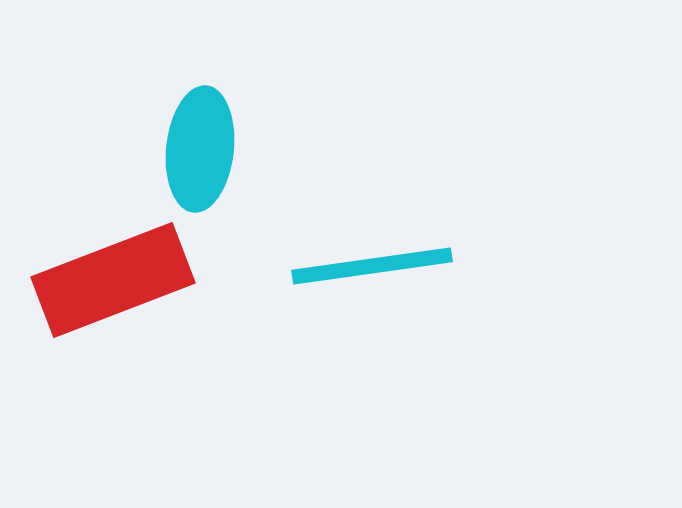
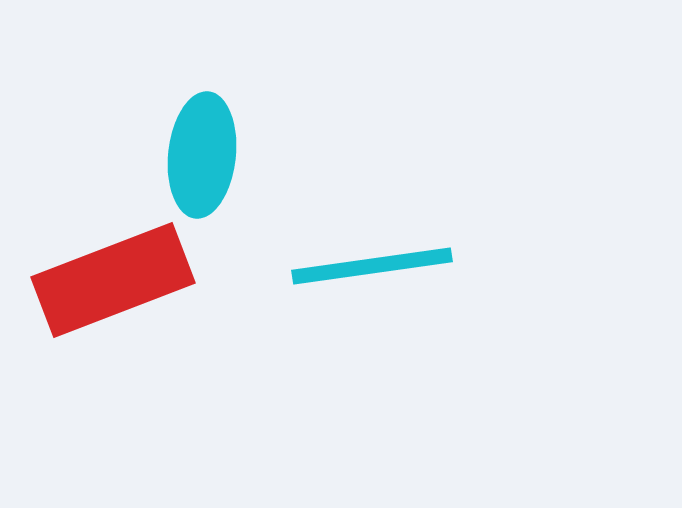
cyan ellipse: moved 2 px right, 6 px down
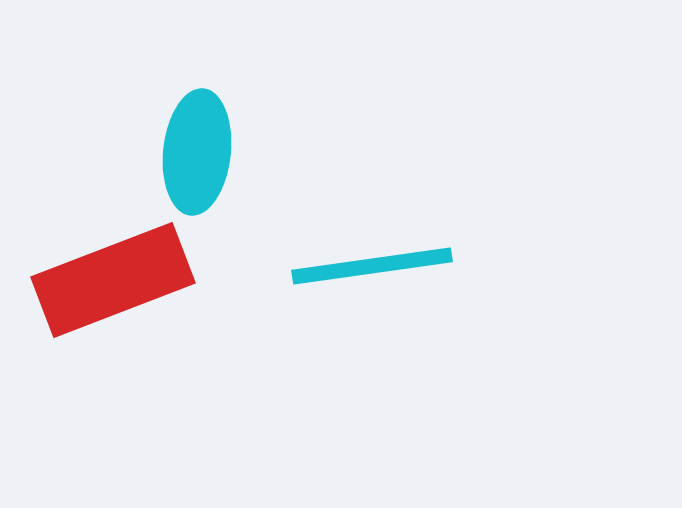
cyan ellipse: moved 5 px left, 3 px up
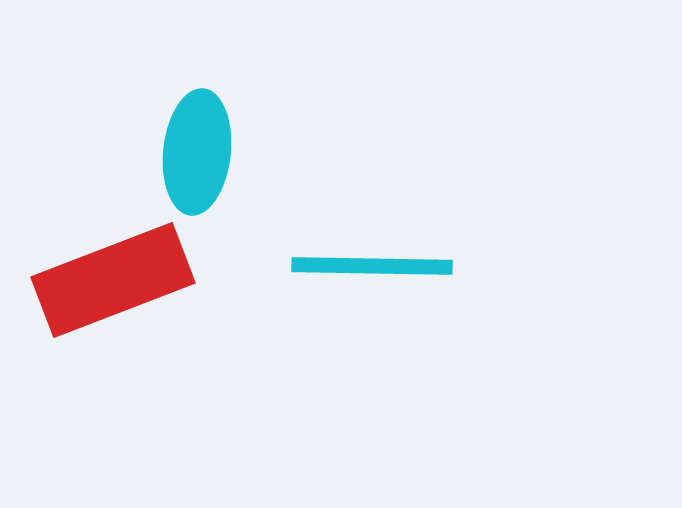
cyan line: rotated 9 degrees clockwise
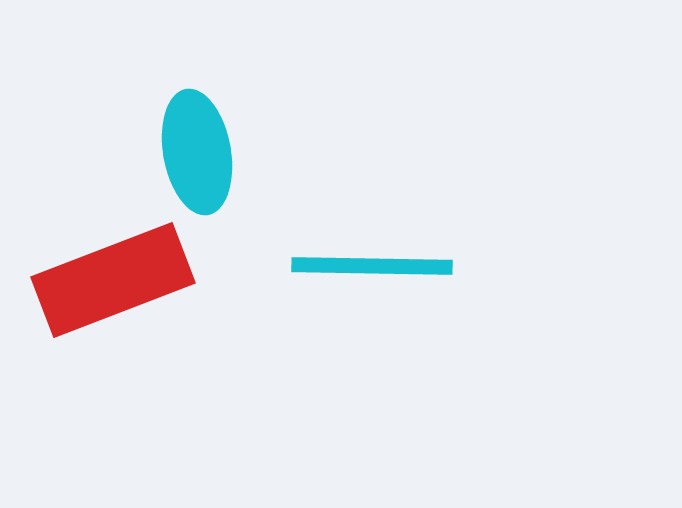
cyan ellipse: rotated 16 degrees counterclockwise
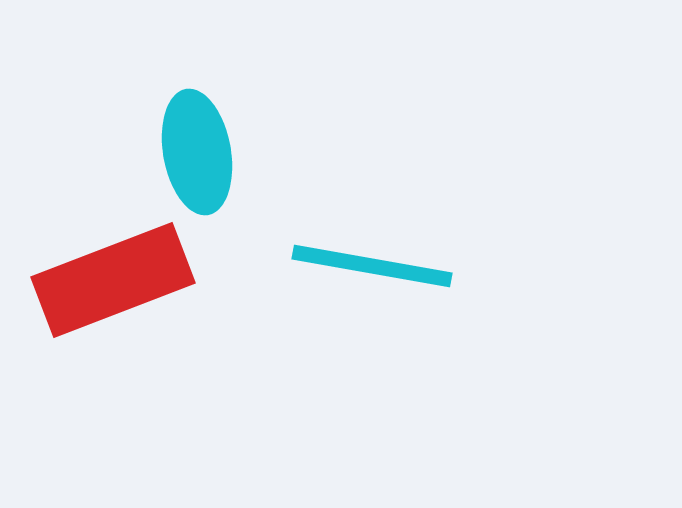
cyan line: rotated 9 degrees clockwise
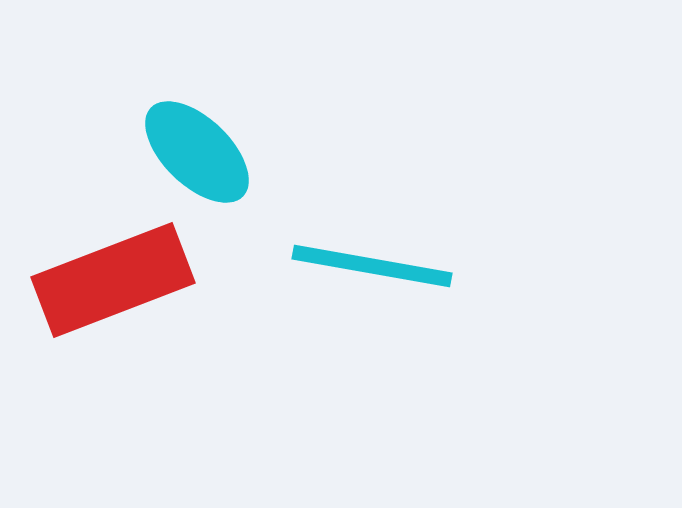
cyan ellipse: rotated 36 degrees counterclockwise
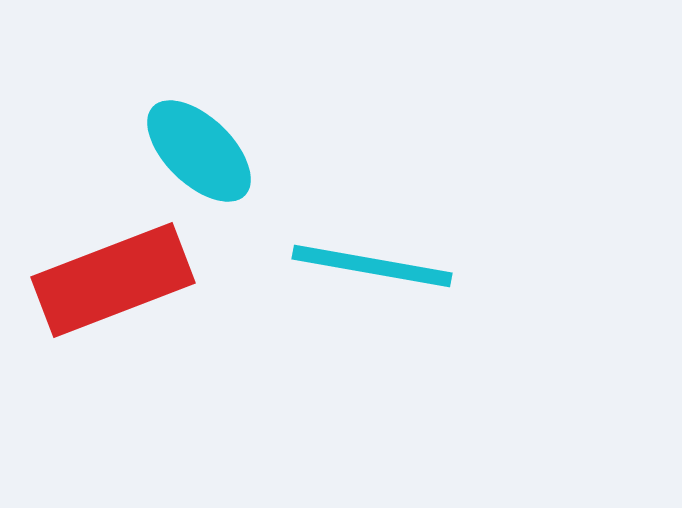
cyan ellipse: moved 2 px right, 1 px up
